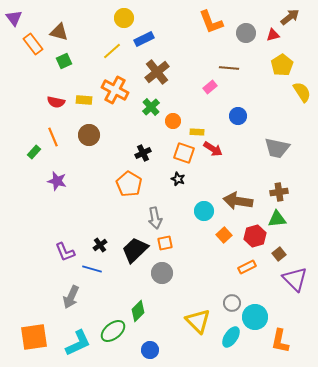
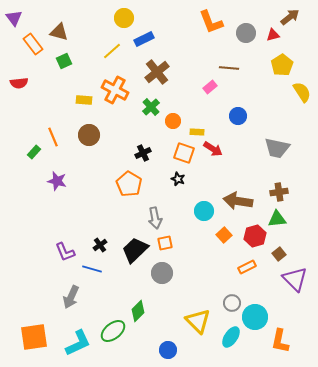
red semicircle at (56, 102): moved 37 px left, 19 px up; rotated 18 degrees counterclockwise
blue circle at (150, 350): moved 18 px right
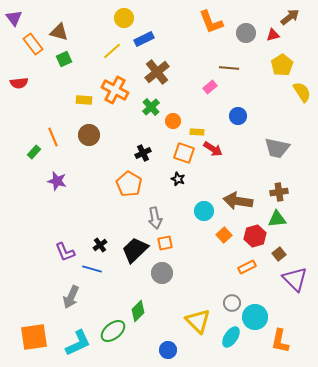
green square at (64, 61): moved 2 px up
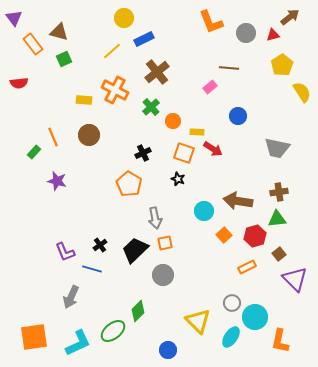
gray circle at (162, 273): moved 1 px right, 2 px down
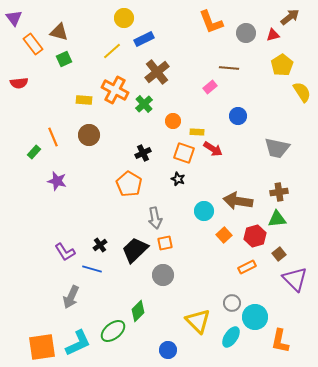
green cross at (151, 107): moved 7 px left, 3 px up
purple L-shape at (65, 252): rotated 10 degrees counterclockwise
orange square at (34, 337): moved 8 px right, 10 px down
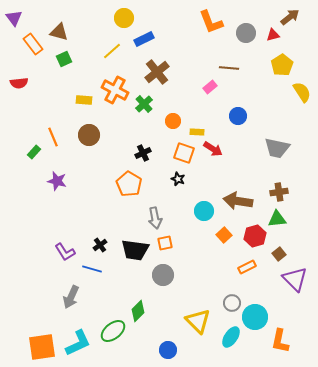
black trapezoid at (135, 250): rotated 128 degrees counterclockwise
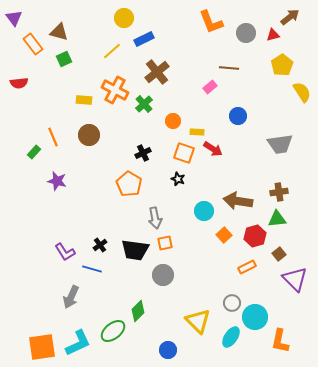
gray trapezoid at (277, 148): moved 3 px right, 4 px up; rotated 20 degrees counterclockwise
